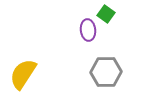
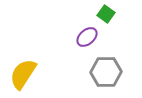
purple ellipse: moved 1 px left, 7 px down; rotated 55 degrees clockwise
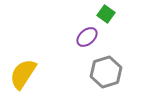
gray hexagon: rotated 16 degrees counterclockwise
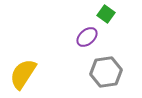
gray hexagon: rotated 8 degrees clockwise
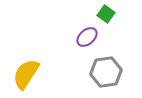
yellow semicircle: moved 3 px right
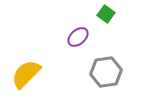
purple ellipse: moved 9 px left
yellow semicircle: rotated 12 degrees clockwise
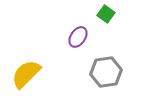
purple ellipse: rotated 15 degrees counterclockwise
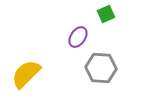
green square: rotated 30 degrees clockwise
gray hexagon: moved 5 px left, 4 px up; rotated 12 degrees clockwise
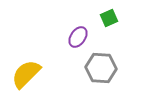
green square: moved 3 px right, 4 px down
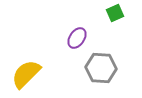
green square: moved 6 px right, 5 px up
purple ellipse: moved 1 px left, 1 px down
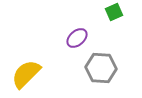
green square: moved 1 px left, 1 px up
purple ellipse: rotated 15 degrees clockwise
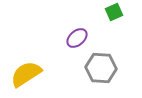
yellow semicircle: rotated 12 degrees clockwise
